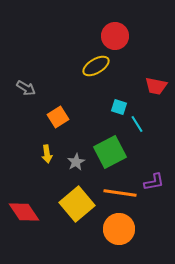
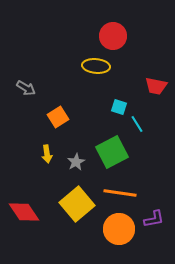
red circle: moved 2 px left
yellow ellipse: rotated 36 degrees clockwise
green square: moved 2 px right
purple L-shape: moved 37 px down
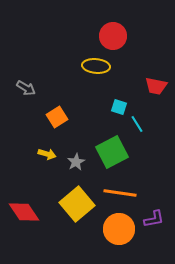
orange square: moved 1 px left
yellow arrow: rotated 66 degrees counterclockwise
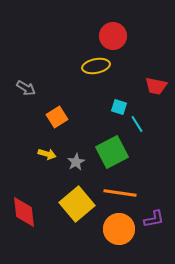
yellow ellipse: rotated 16 degrees counterclockwise
red diamond: rotated 28 degrees clockwise
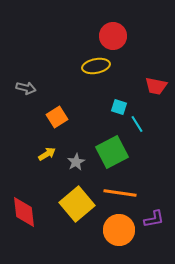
gray arrow: rotated 18 degrees counterclockwise
yellow arrow: rotated 48 degrees counterclockwise
orange circle: moved 1 px down
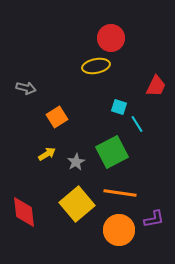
red circle: moved 2 px left, 2 px down
red trapezoid: rotated 75 degrees counterclockwise
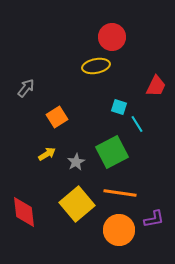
red circle: moved 1 px right, 1 px up
gray arrow: rotated 66 degrees counterclockwise
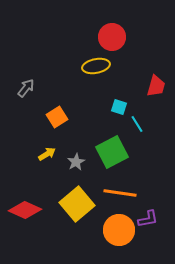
red trapezoid: rotated 10 degrees counterclockwise
red diamond: moved 1 px right, 2 px up; rotated 60 degrees counterclockwise
purple L-shape: moved 6 px left
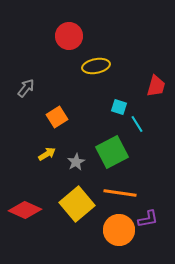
red circle: moved 43 px left, 1 px up
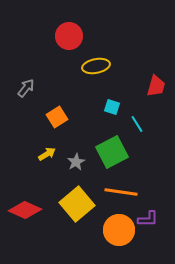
cyan square: moved 7 px left
orange line: moved 1 px right, 1 px up
purple L-shape: rotated 10 degrees clockwise
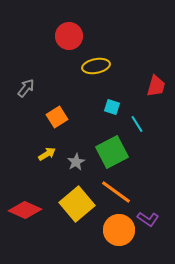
orange line: moved 5 px left; rotated 28 degrees clockwise
purple L-shape: rotated 35 degrees clockwise
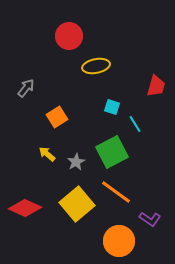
cyan line: moved 2 px left
yellow arrow: rotated 108 degrees counterclockwise
red diamond: moved 2 px up
purple L-shape: moved 2 px right
orange circle: moved 11 px down
